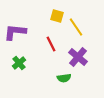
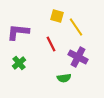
purple L-shape: moved 3 px right
purple cross: rotated 12 degrees counterclockwise
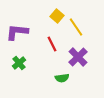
yellow square: rotated 24 degrees clockwise
purple L-shape: moved 1 px left
red line: moved 1 px right
purple cross: rotated 18 degrees clockwise
green semicircle: moved 2 px left
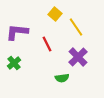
yellow square: moved 2 px left, 2 px up
red line: moved 5 px left
green cross: moved 5 px left
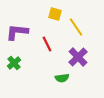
yellow square: rotated 24 degrees counterclockwise
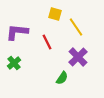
red line: moved 2 px up
green semicircle: rotated 48 degrees counterclockwise
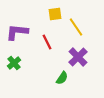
yellow square: rotated 24 degrees counterclockwise
